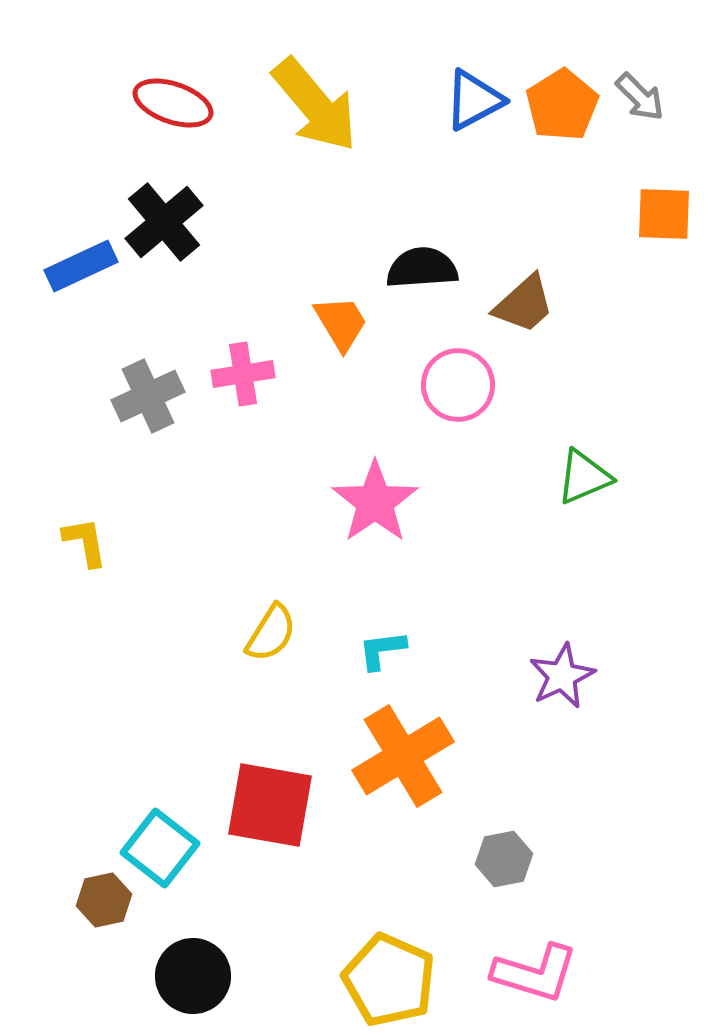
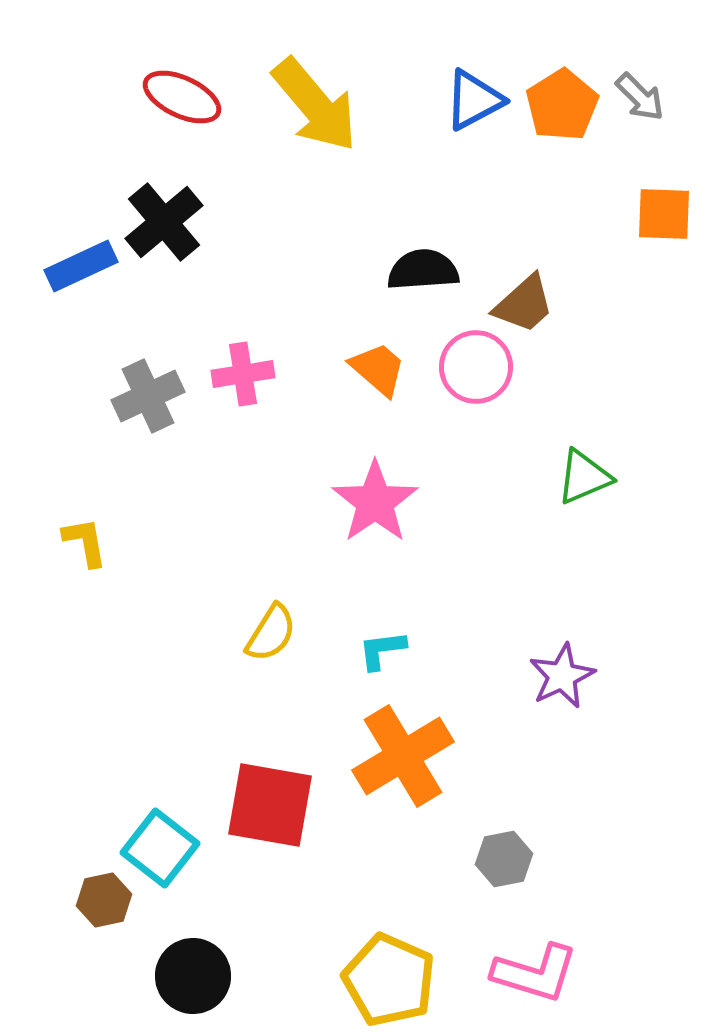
red ellipse: moved 9 px right, 6 px up; rotated 6 degrees clockwise
black semicircle: moved 1 px right, 2 px down
orange trapezoid: moved 37 px right, 46 px down; rotated 18 degrees counterclockwise
pink circle: moved 18 px right, 18 px up
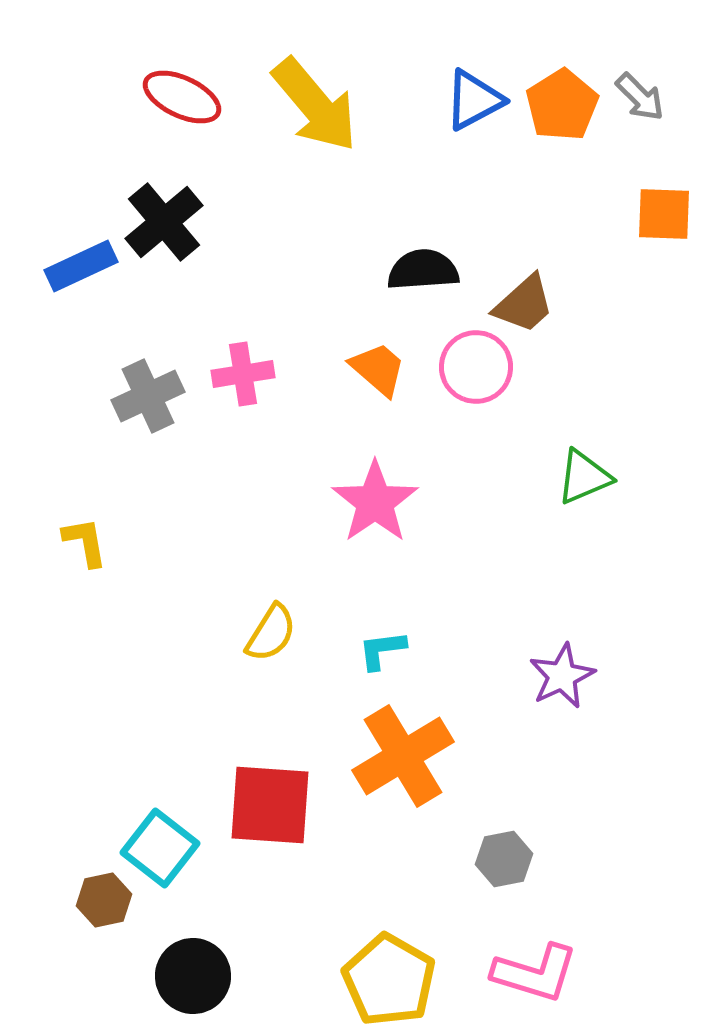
red square: rotated 6 degrees counterclockwise
yellow pentagon: rotated 6 degrees clockwise
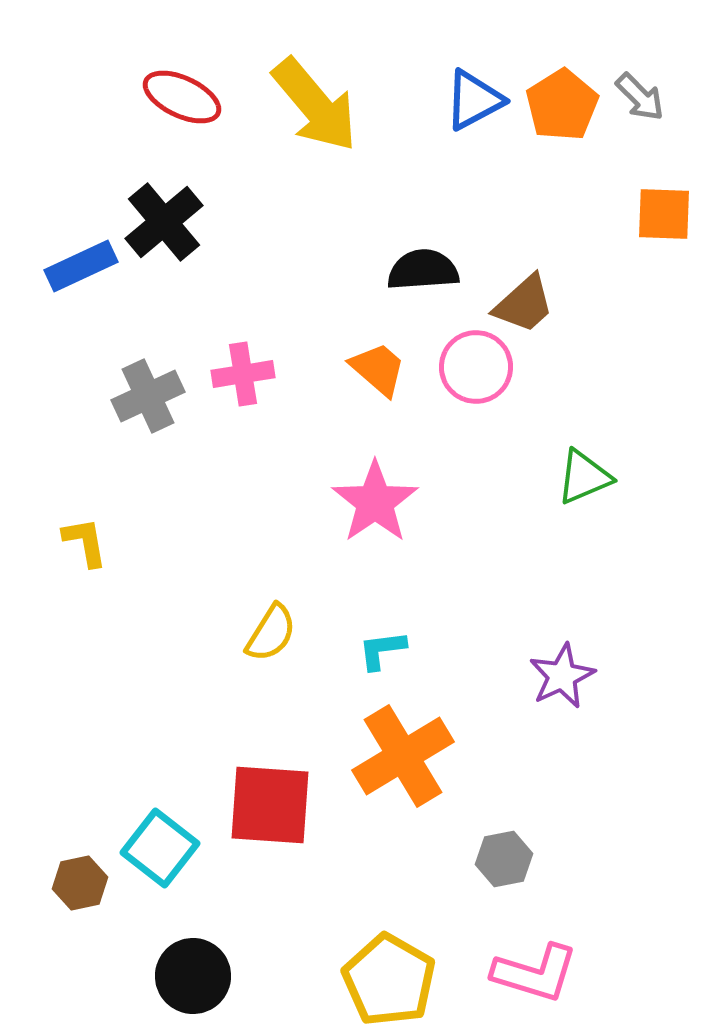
brown hexagon: moved 24 px left, 17 px up
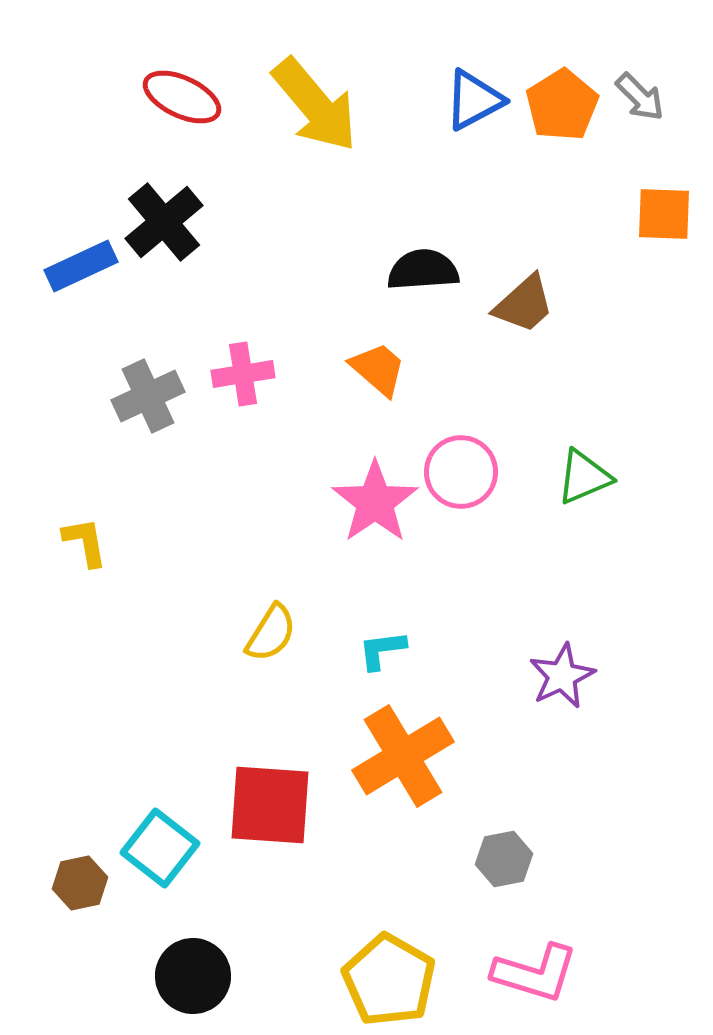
pink circle: moved 15 px left, 105 px down
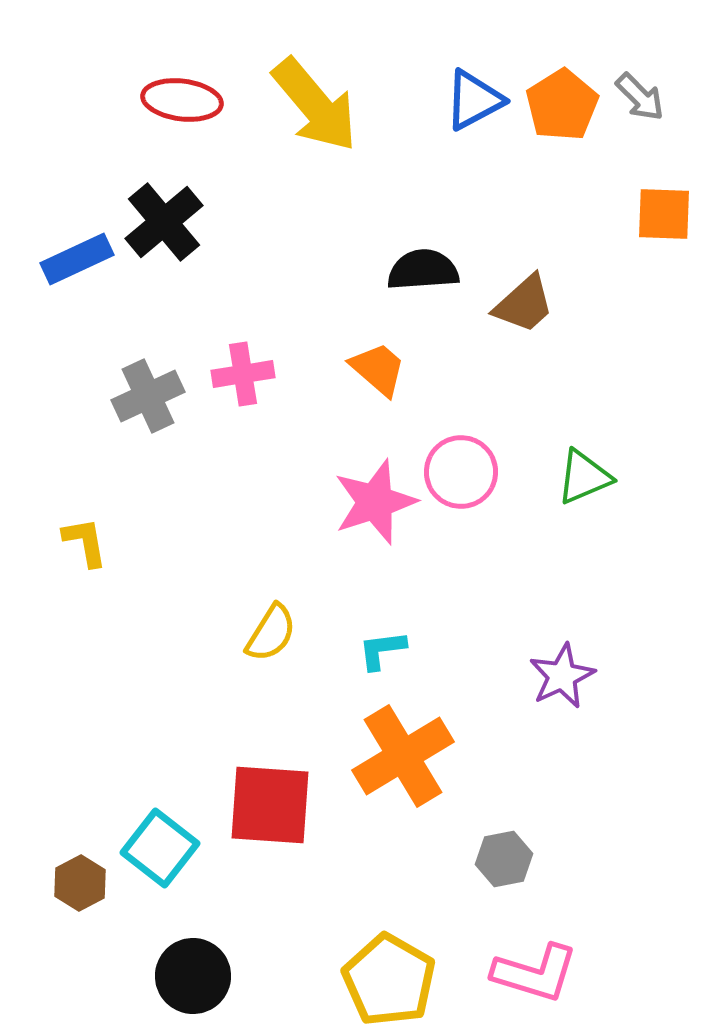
red ellipse: moved 3 px down; rotated 18 degrees counterclockwise
blue rectangle: moved 4 px left, 7 px up
pink star: rotated 16 degrees clockwise
brown hexagon: rotated 16 degrees counterclockwise
